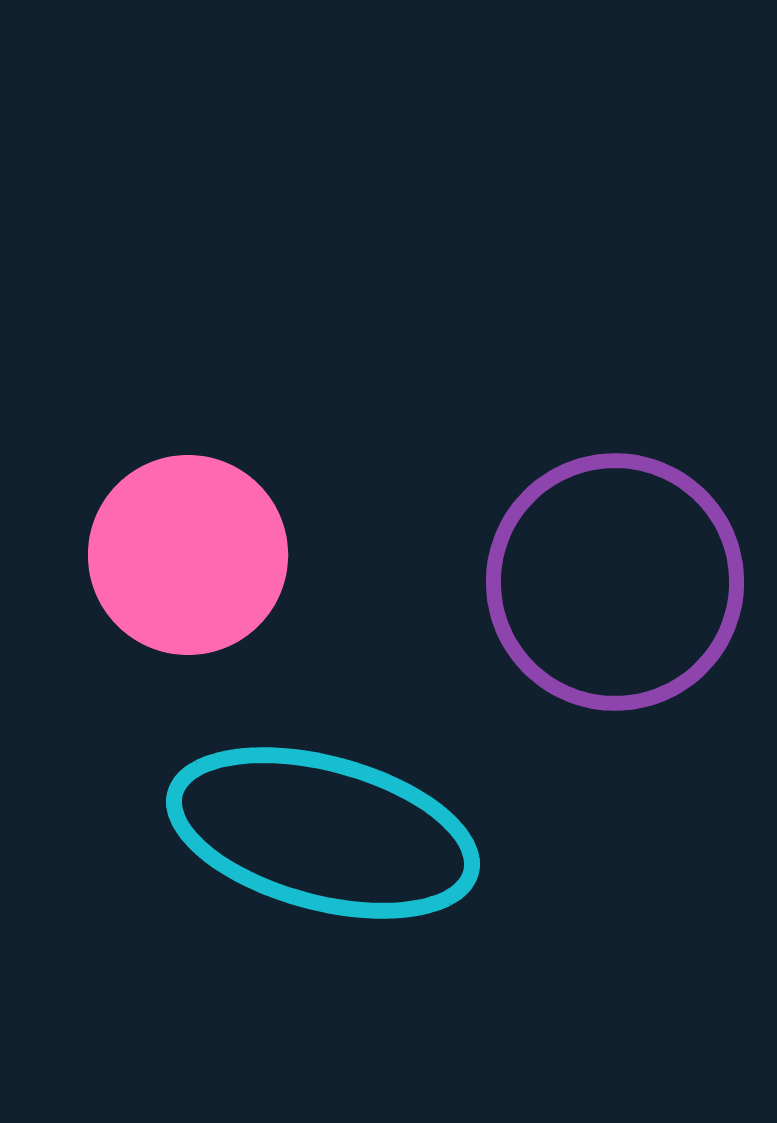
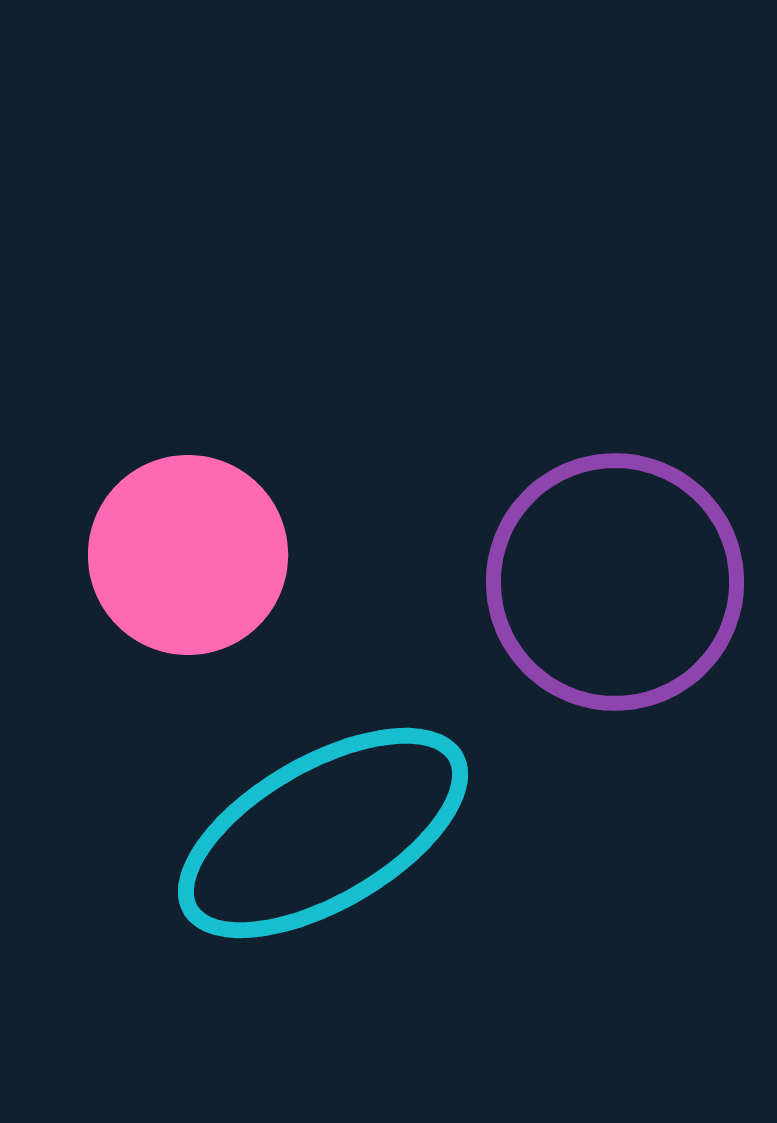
cyan ellipse: rotated 45 degrees counterclockwise
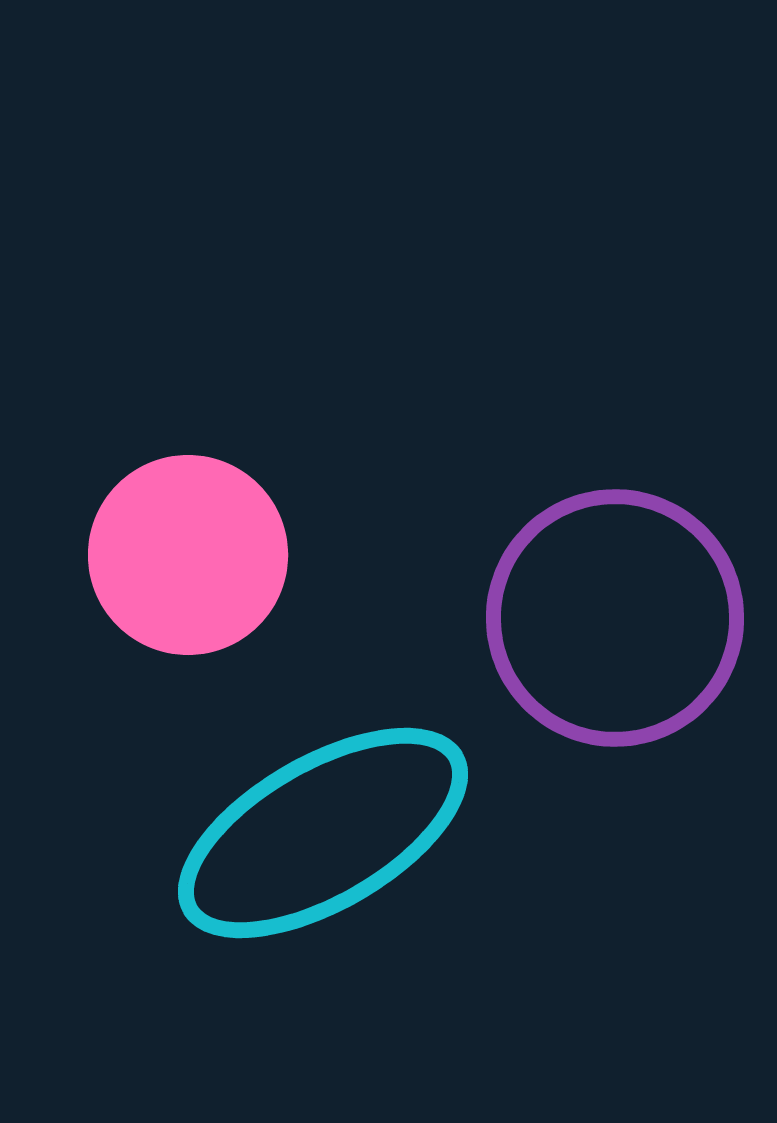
purple circle: moved 36 px down
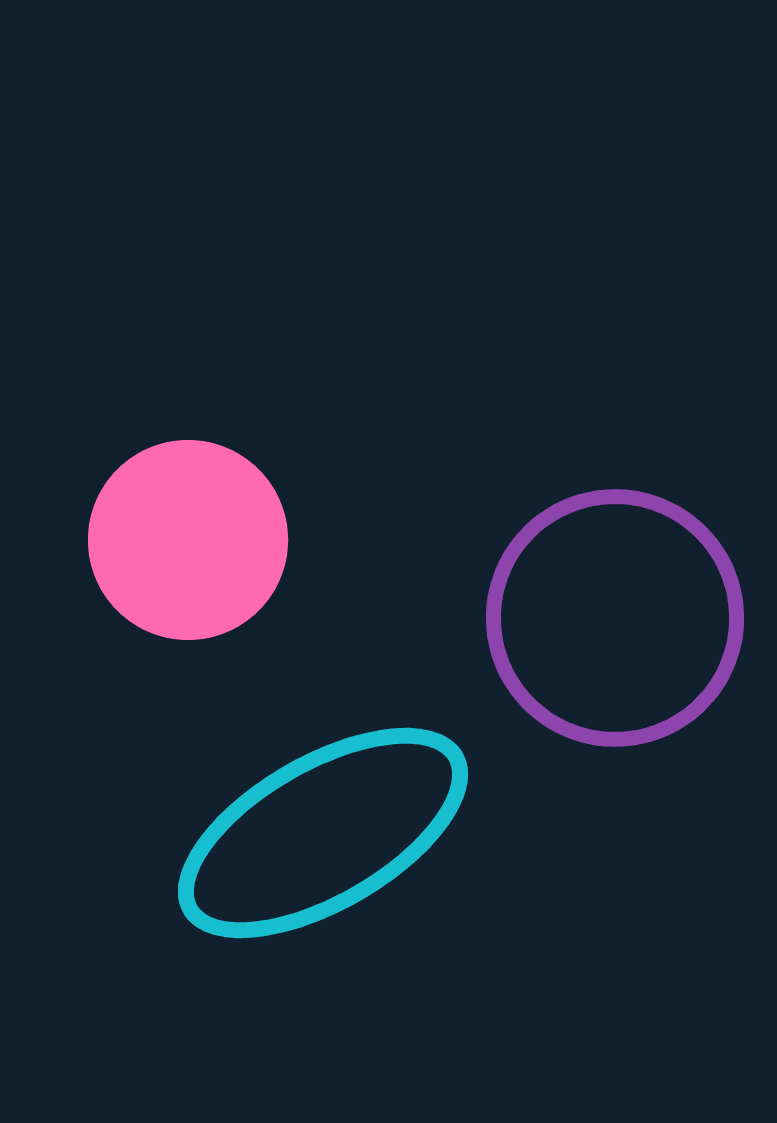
pink circle: moved 15 px up
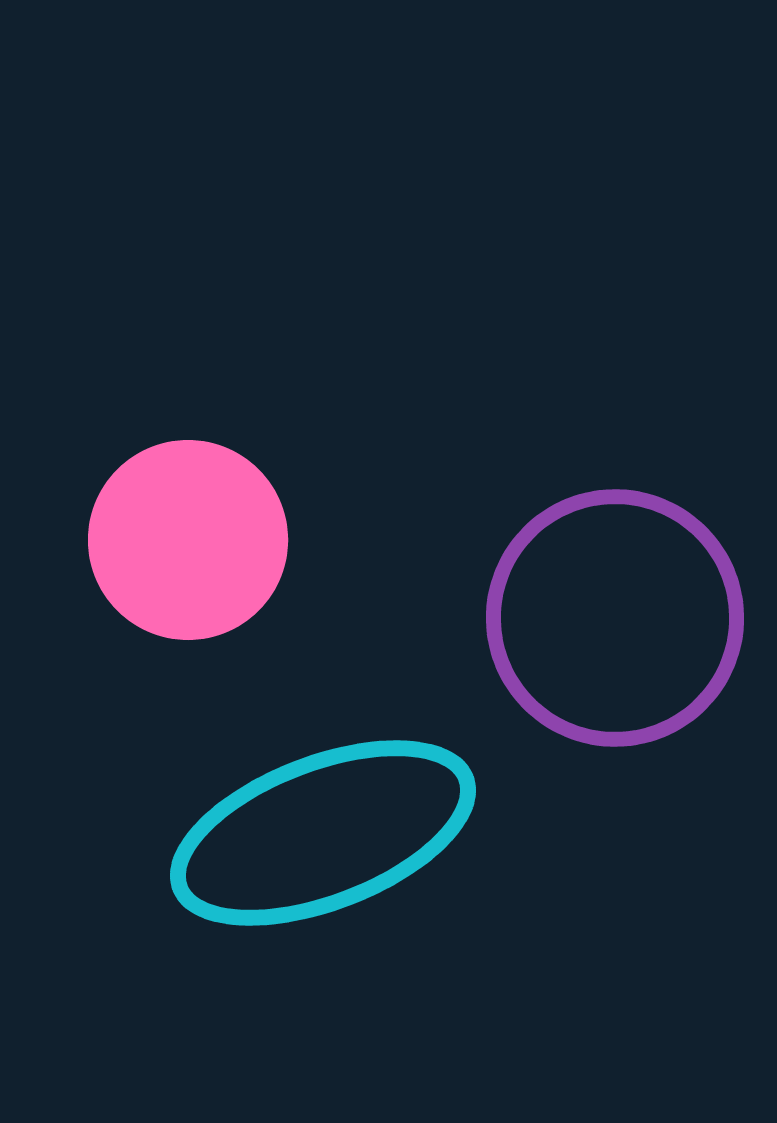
cyan ellipse: rotated 9 degrees clockwise
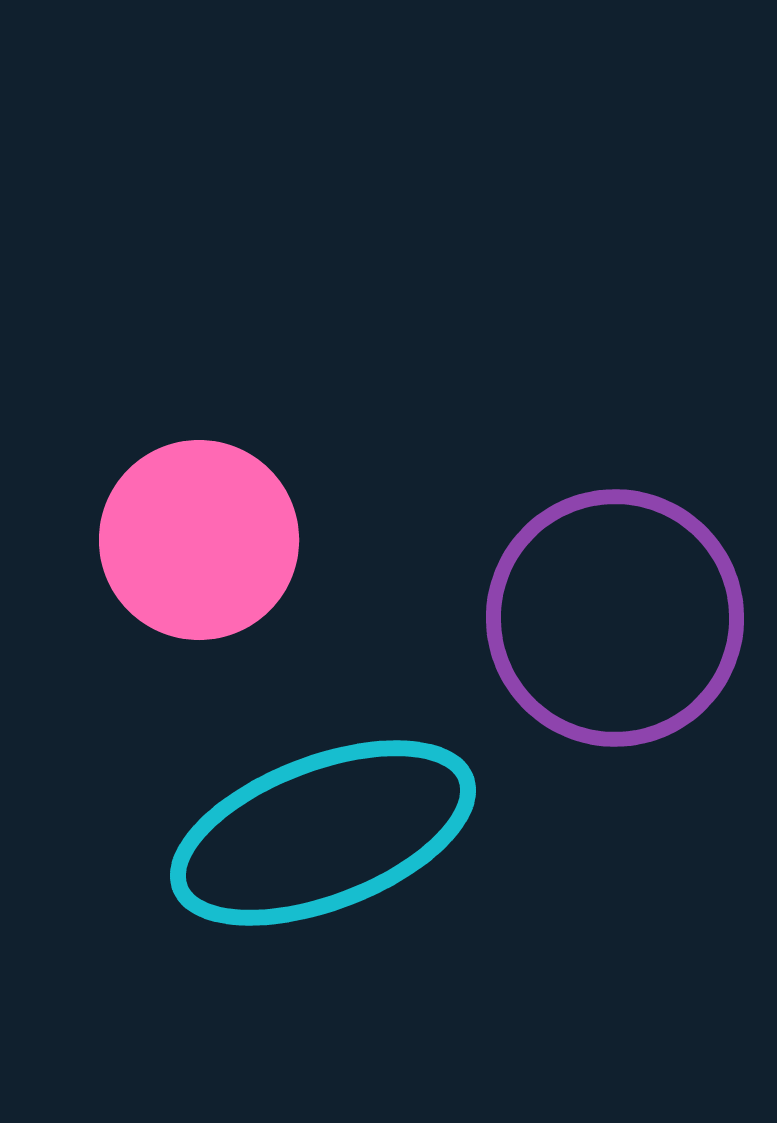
pink circle: moved 11 px right
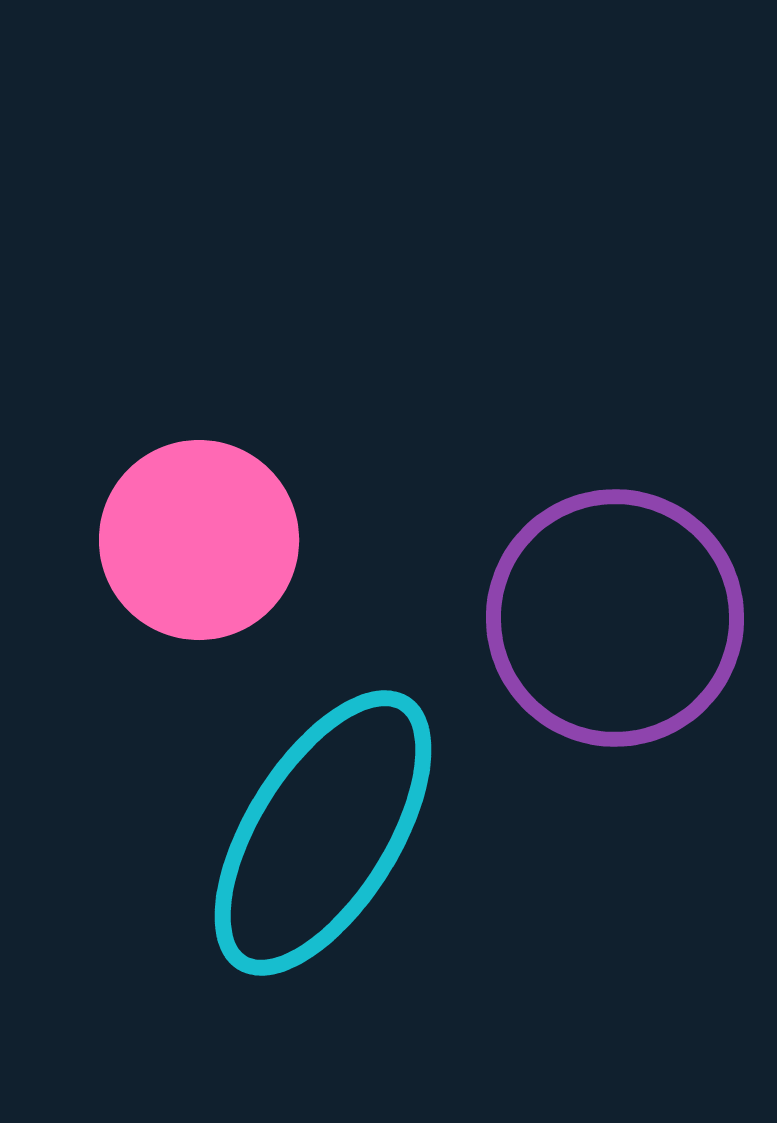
cyan ellipse: rotated 37 degrees counterclockwise
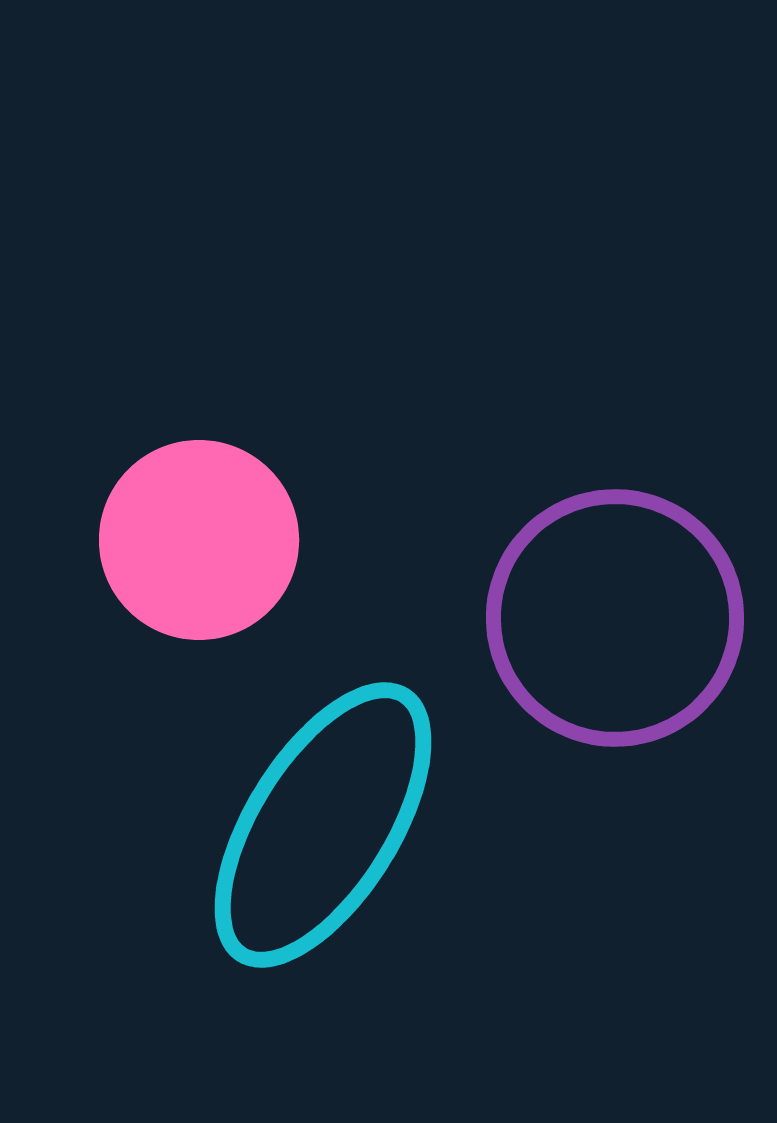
cyan ellipse: moved 8 px up
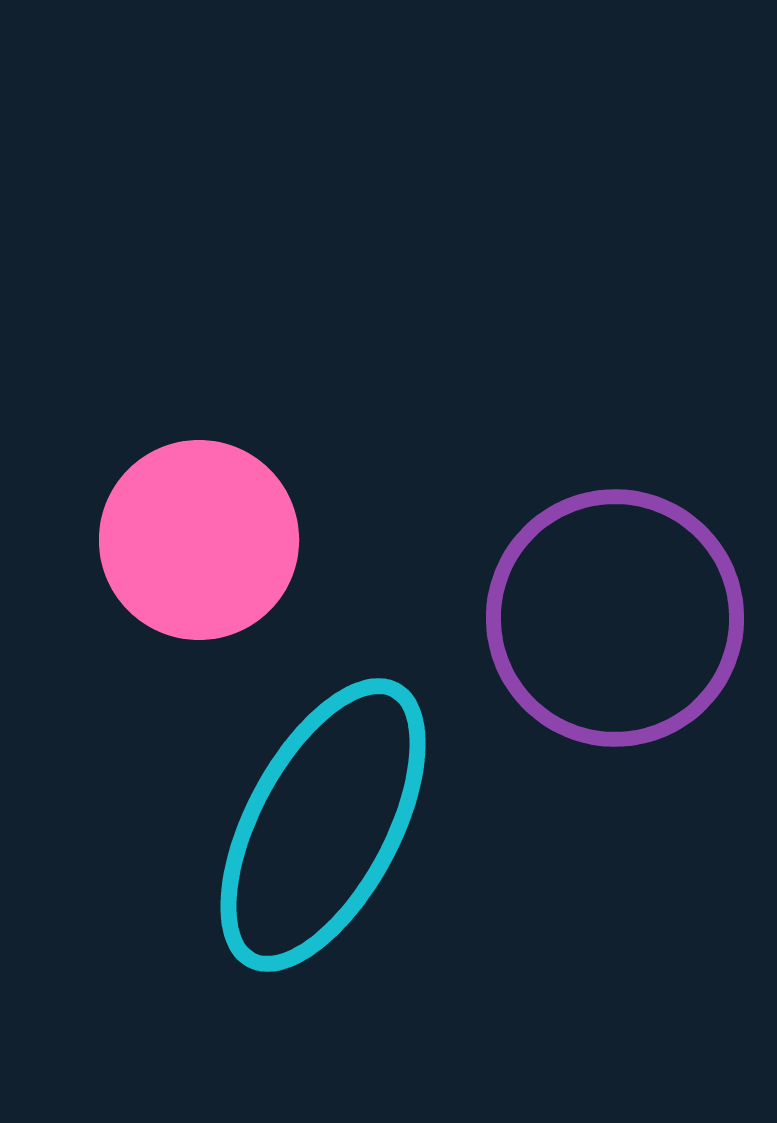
cyan ellipse: rotated 4 degrees counterclockwise
